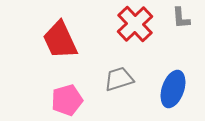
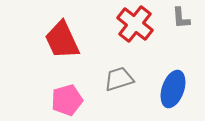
red cross: rotated 9 degrees counterclockwise
red trapezoid: moved 2 px right
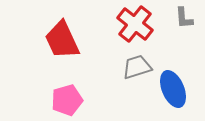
gray L-shape: moved 3 px right
gray trapezoid: moved 18 px right, 12 px up
blue ellipse: rotated 42 degrees counterclockwise
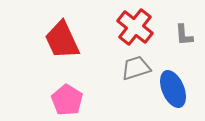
gray L-shape: moved 17 px down
red cross: moved 3 px down
gray trapezoid: moved 1 px left, 1 px down
pink pentagon: rotated 24 degrees counterclockwise
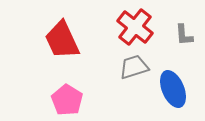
gray trapezoid: moved 2 px left, 1 px up
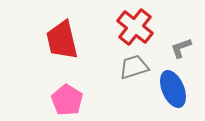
gray L-shape: moved 3 px left, 13 px down; rotated 75 degrees clockwise
red trapezoid: rotated 12 degrees clockwise
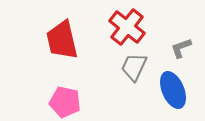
red cross: moved 8 px left
gray trapezoid: rotated 48 degrees counterclockwise
blue ellipse: moved 1 px down
pink pentagon: moved 2 px left, 2 px down; rotated 20 degrees counterclockwise
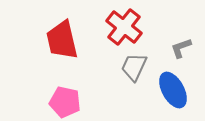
red cross: moved 3 px left
blue ellipse: rotated 6 degrees counterclockwise
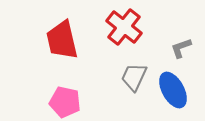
gray trapezoid: moved 10 px down
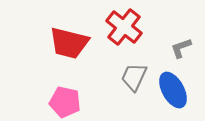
red trapezoid: moved 7 px right, 3 px down; rotated 63 degrees counterclockwise
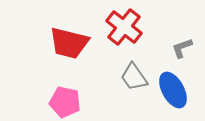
gray L-shape: moved 1 px right
gray trapezoid: rotated 60 degrees counterclockwise
